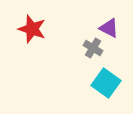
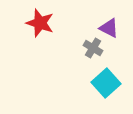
red star: moved 8 px right, 6 px up
cyan square: rotated 12 degrees clockwise
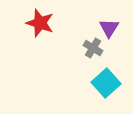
purple triangle: rotated 35 degrees clockwise
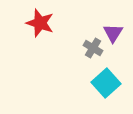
purple triangle: moved 4 px right, 5 px down
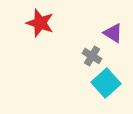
purple triangle: rotated 30 degrees counterclockwise
gray cross: moved 1 px left, 8 px down
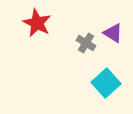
red star: moved 3 px left; rotated 8 degrees clockwise
gray cross: moved 6 px left, 13 px up
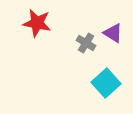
red star: rotated 16 degrees counterclockwise
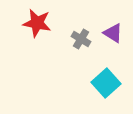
gray cross: moved 5 px left, 4 px up
